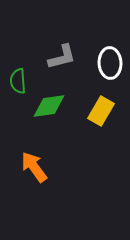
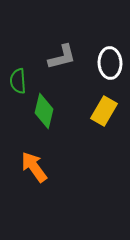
green diamond: moved 5 px left, 5 px down; rotated 68 degrees counterclockwise
yellow rectangle: moved 3 px right
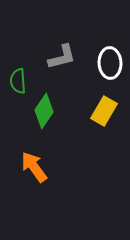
green diamond: rotated 20 degrees clockwise
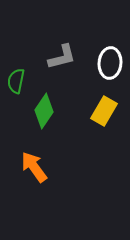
white ellipse: rotated 8 degrees clockwise
green semicircle: moved 2 px left; rotated 15 degrees clockwise
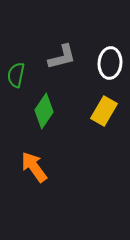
green semicircle: moved 6 px up
